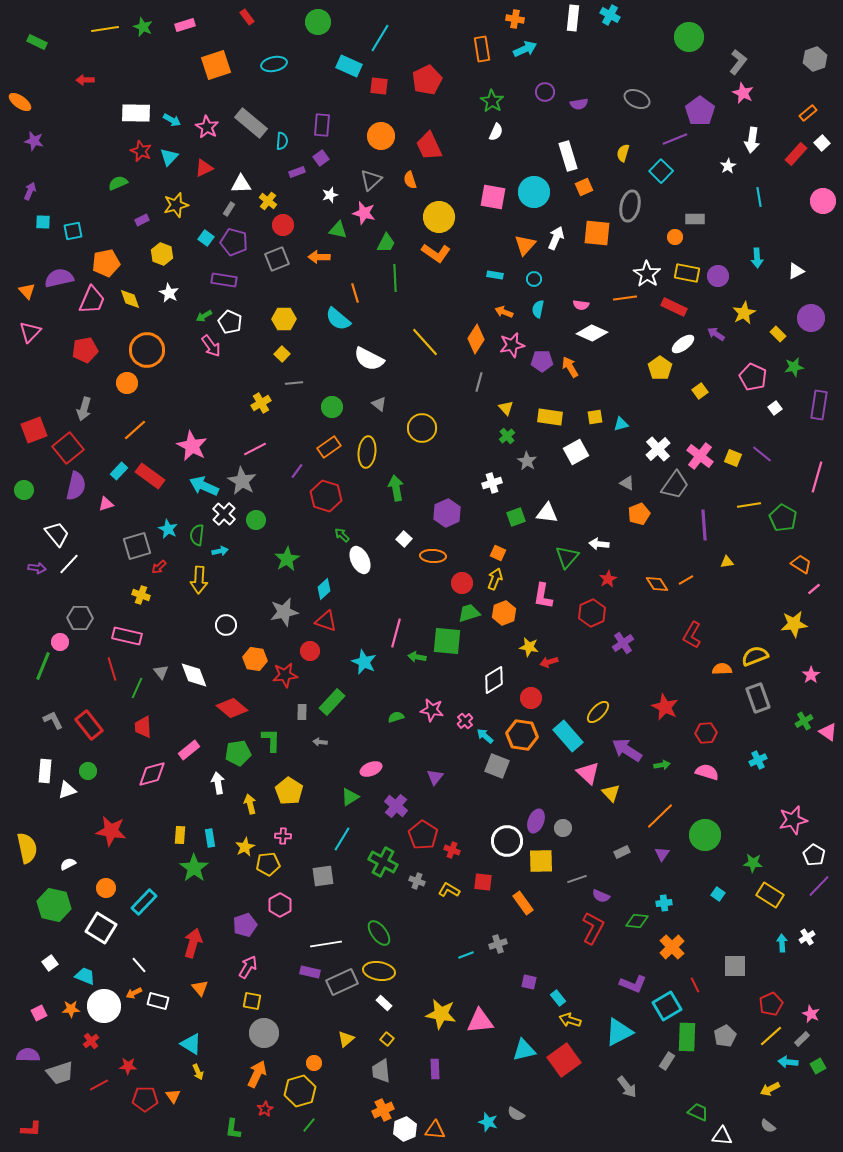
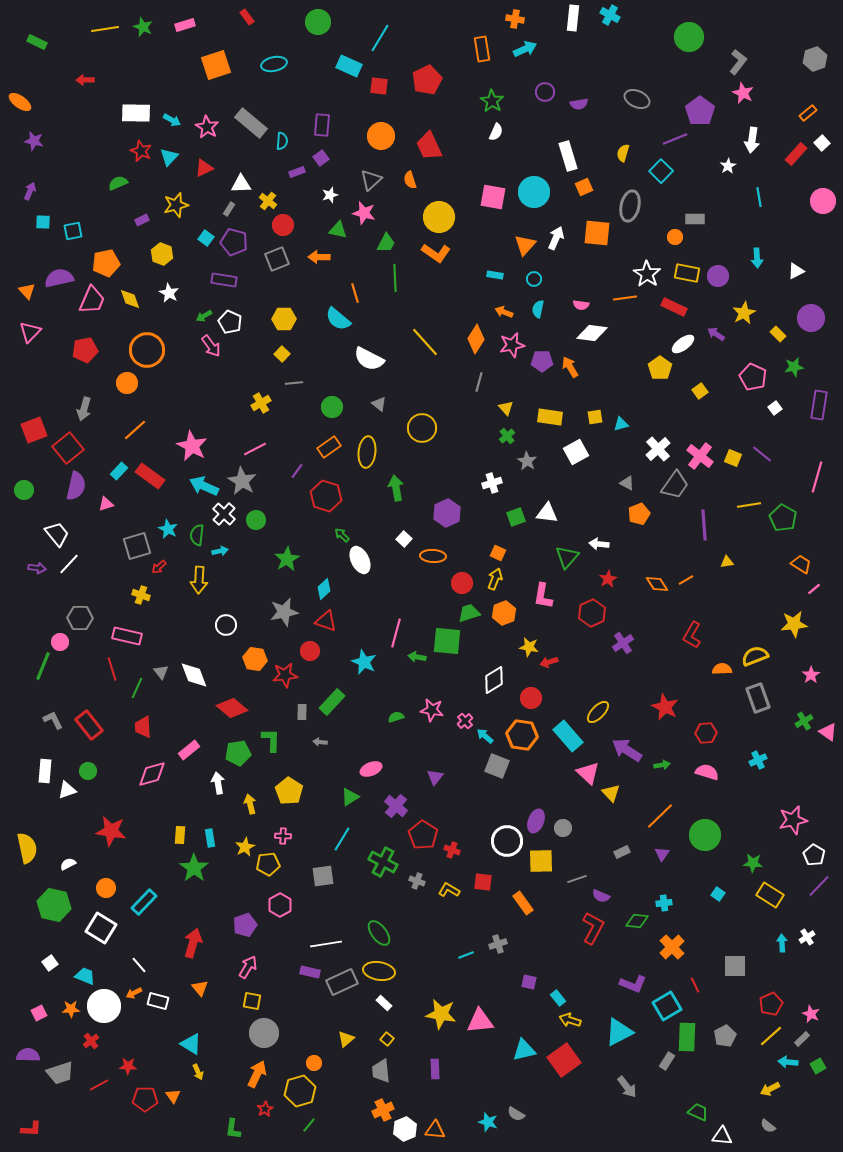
white diamond at (592, 333): rotated 16 degrees counterclockwise
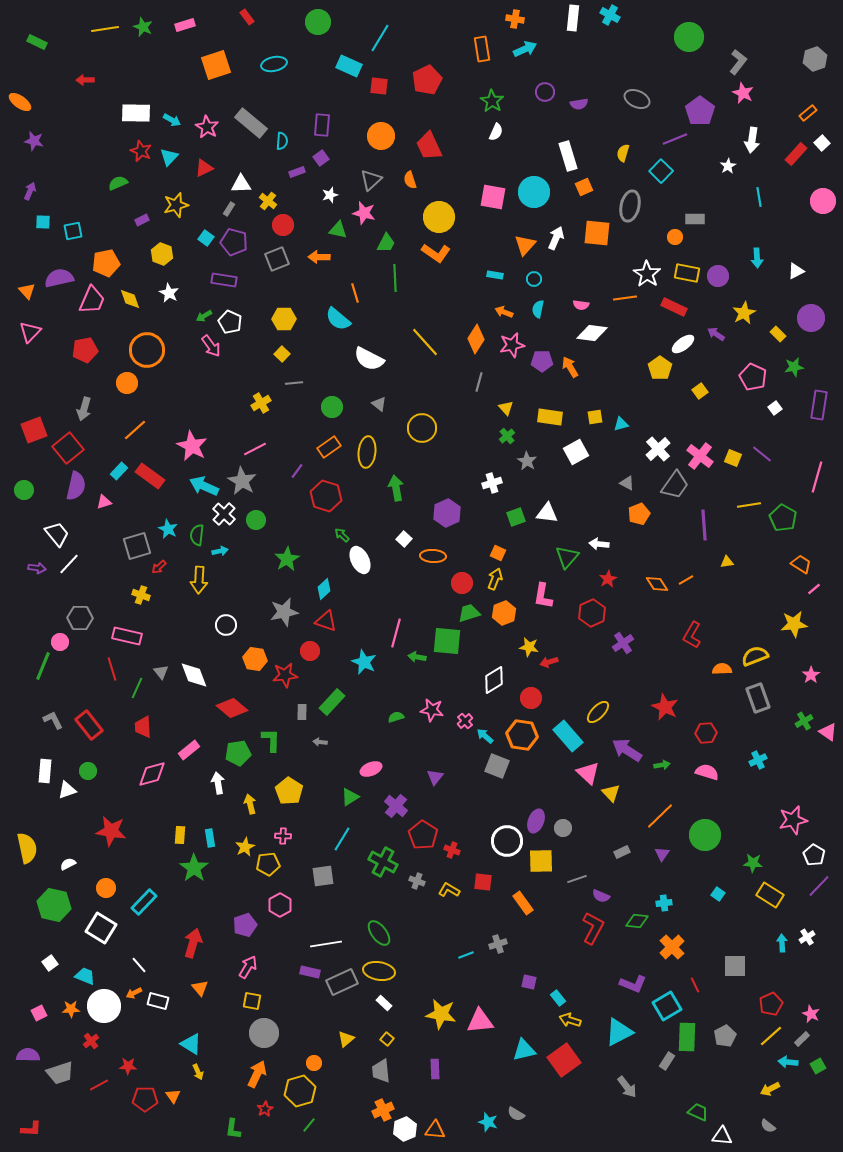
pink triangle at (106, 504): moved 2 px left, 2 px up
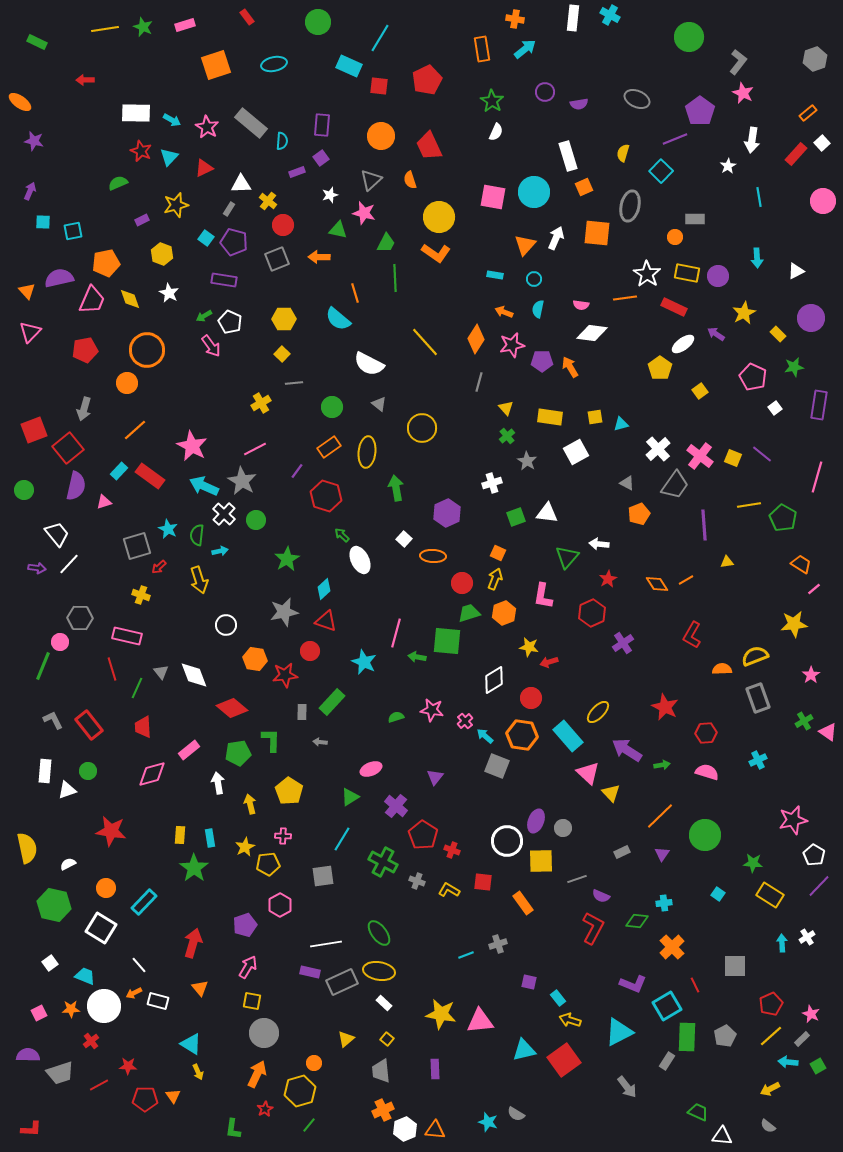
cyan arrow at (525, 49): rotated 15 degrees counterclockwise
white semicircle at (369, 359): moved 5 px down
yellow arrow at (199, 580): rotated 20 degrees counterclockwise
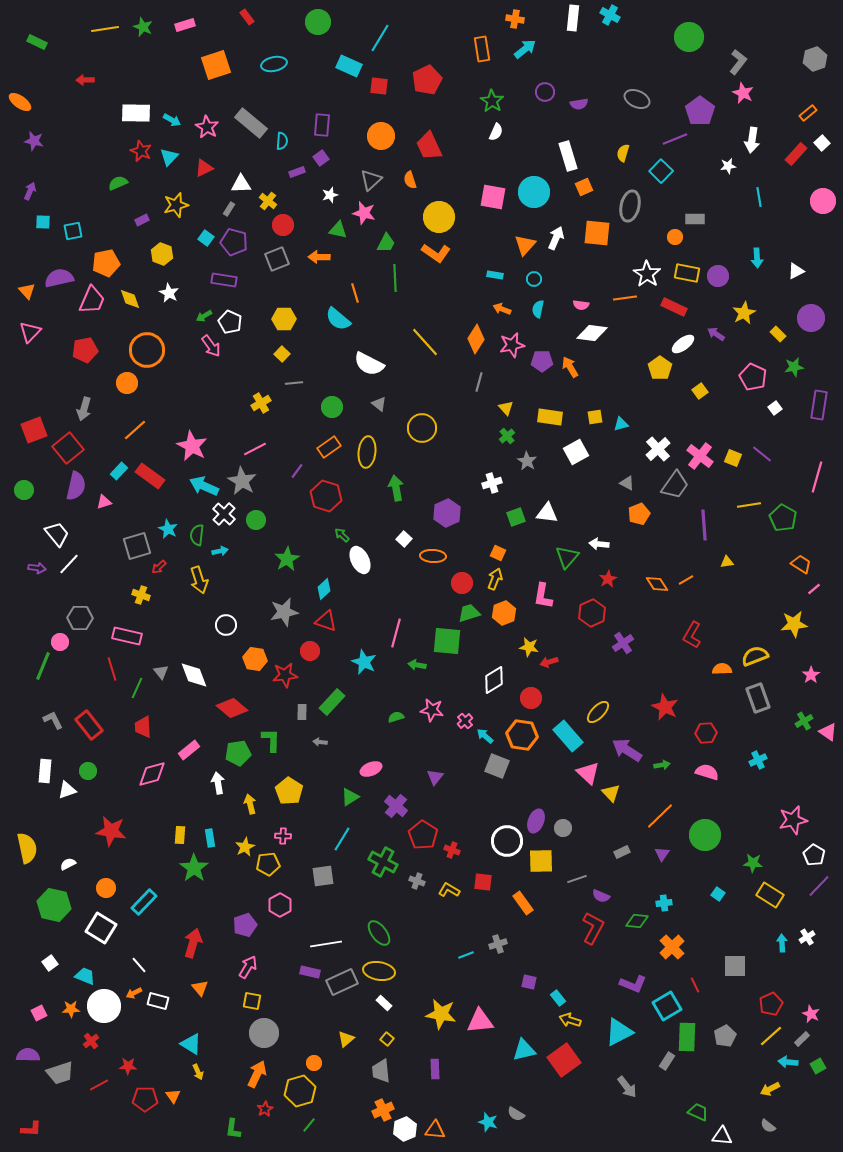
white star at (728, 166): rotated 21 degrees clockwise
orange arrow at (504, 312): moved 2 px left, 3 px up
green arrow at (417, 657): moved 8 px down
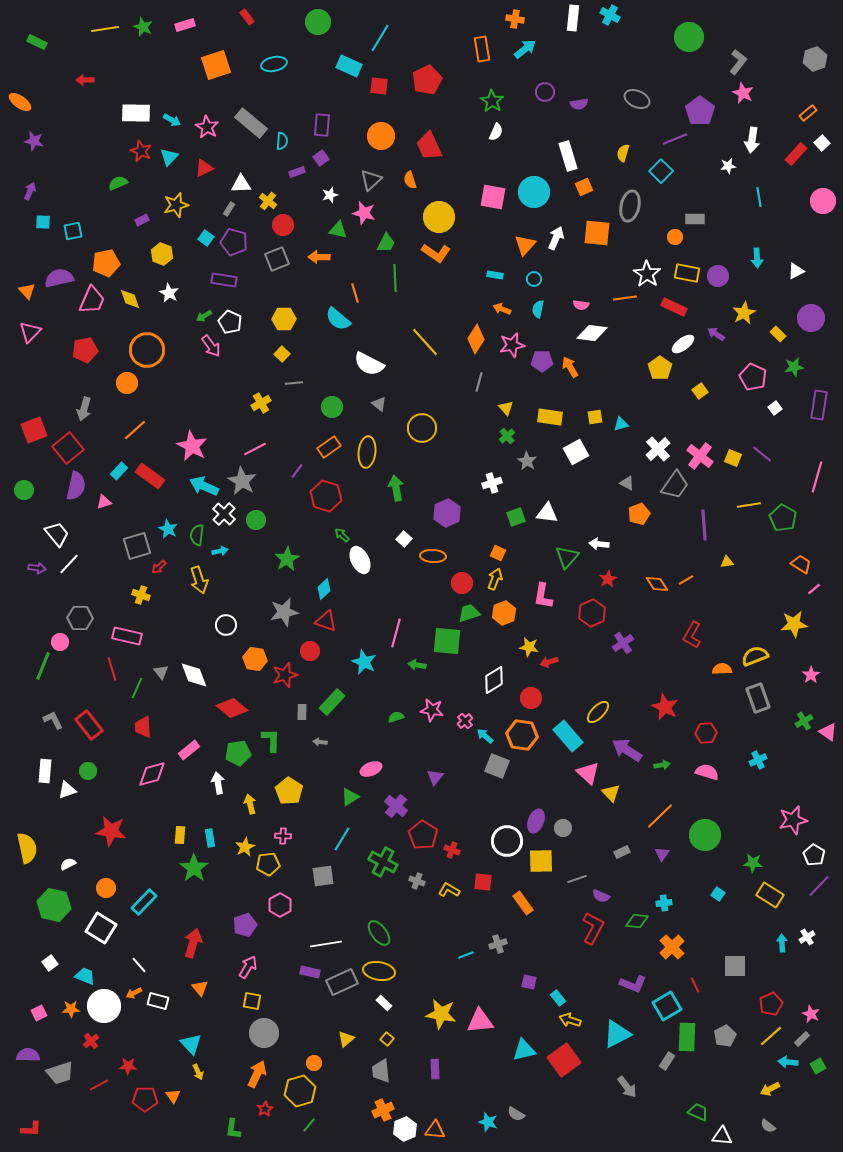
red star at (285, 675): rotated 10 degrees counterclockwise
cyan triangle at (619, 1032): moved 2 px left, 2 px down
cyan triangle at (191, 1044): rotated 15 degrees clockwise
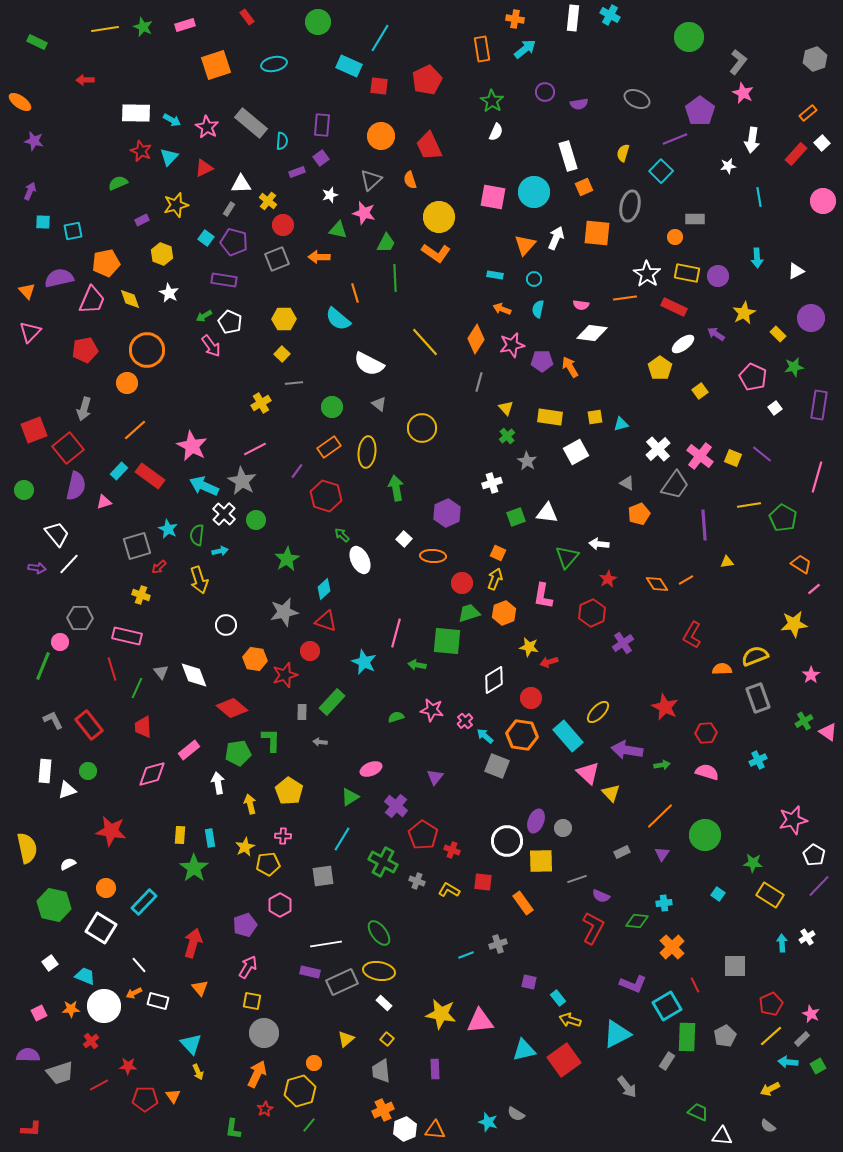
purple arrow at (627, 750): rotated 24 degrees counterclockwise
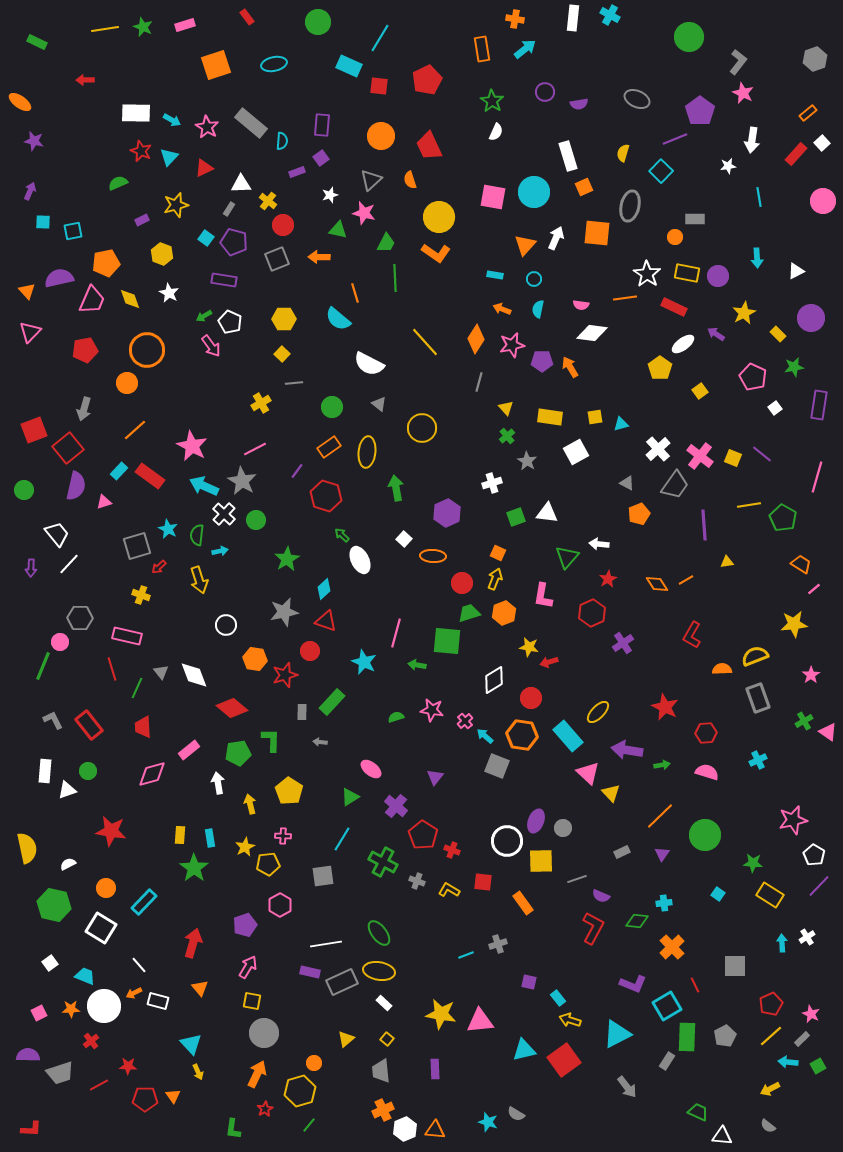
purple arrow at (37, 568): moved 6 px left; rotated 84 degrees clockwise
pink ellipse at (371, 769): rotated 60 degrees clockwise
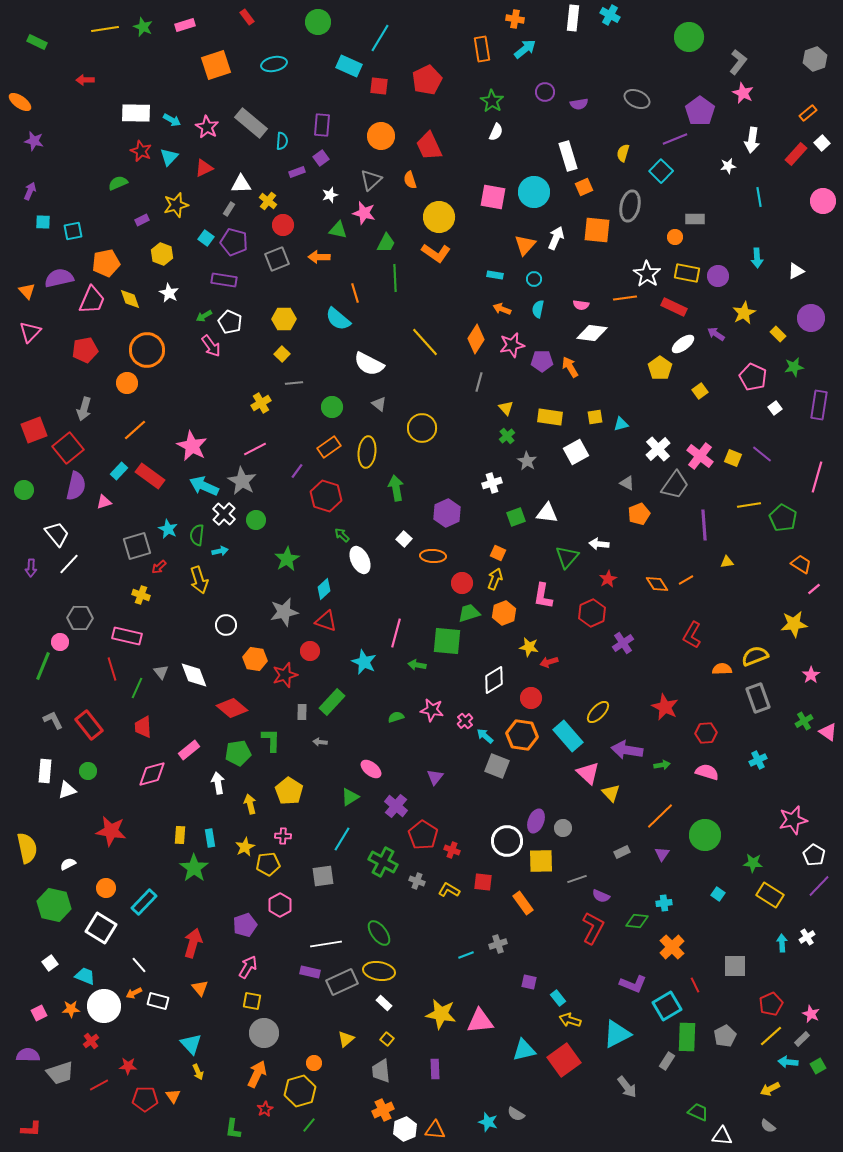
orange square at (597, 233): moved 3 px up
